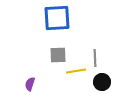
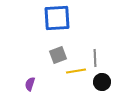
gray square: rotated 18 degrees counterclockwise
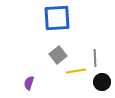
gray square: rotated 18 degrees counterclockwise
purple semicircle: moved 1 px left, 1 px up
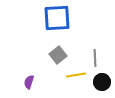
yellow line: moved 4 px down
purple semicircle: moved 1 px up
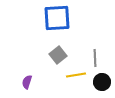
purple semicircle: moved 2 px left
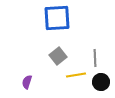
gray square: moved 1 px down
black circle: moved 1 px left
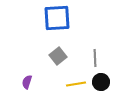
yellow line: moved 9 px down
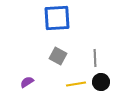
gray square: rotated 24 degrees counterclockwise
purple semicircle: rotated 40 degrees clockwise
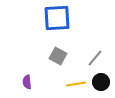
gray line: rotated 42 degrees clockwise
purple semicircle: rotated 64 degrees counterclockwise
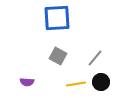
purple semicircle: rotated 80 degrees counterclockwise
